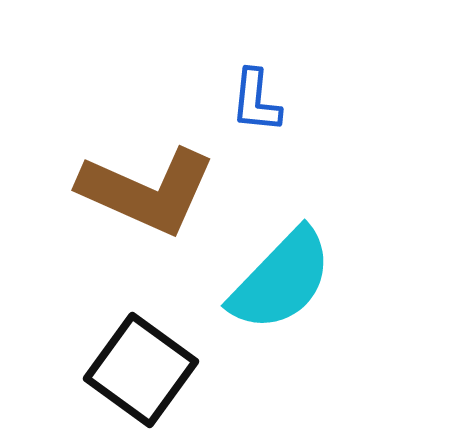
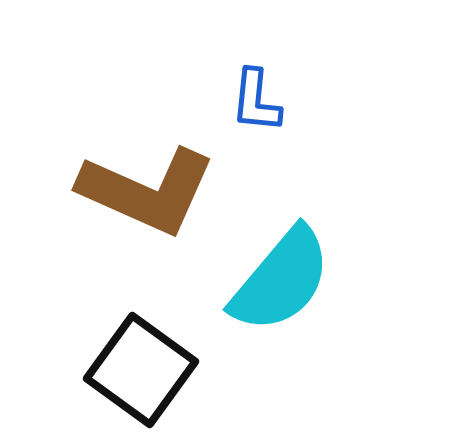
cyan semicircle: rotated 4 degrees counterclockwise
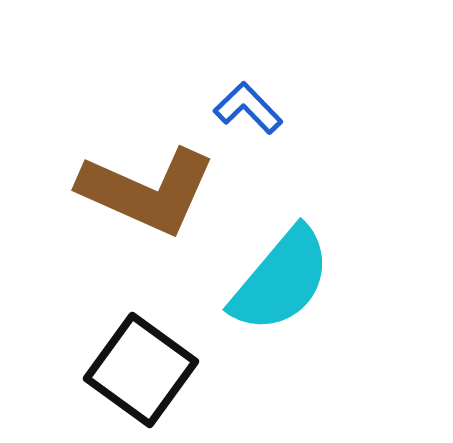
blue L-shape: moved 8 px left, 7 px down; rotated 130 degrees clockwise
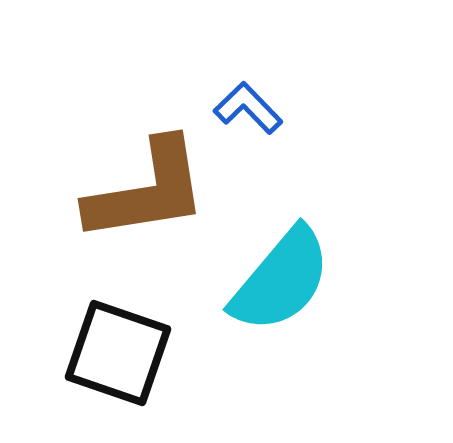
brown L-shape: rotated 33 degrees counterclockwise
black square: moved 23 px left, 17 px up; rotated 17 degrees counterclockwise
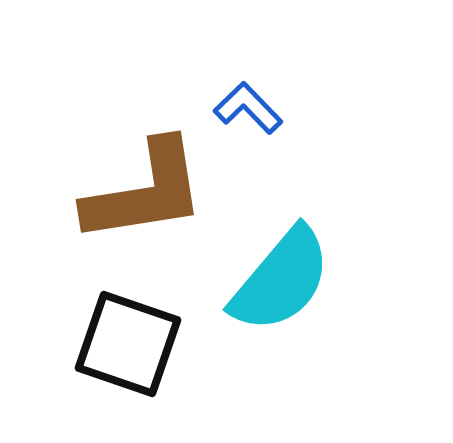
brown L-shape: moved 2 px left, 1 px down
black square: moved 10 px right, 9 px up
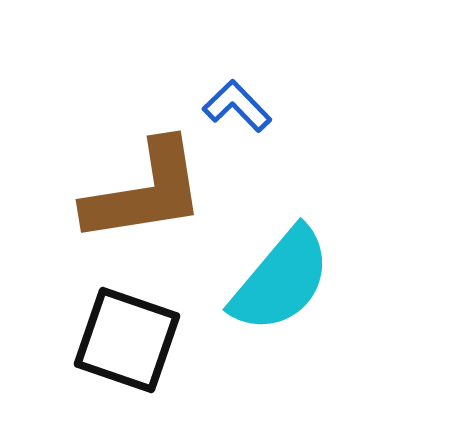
blue L-shape: moved 11 px left, 2 px up
black square: moved 1 px left, 4 px up
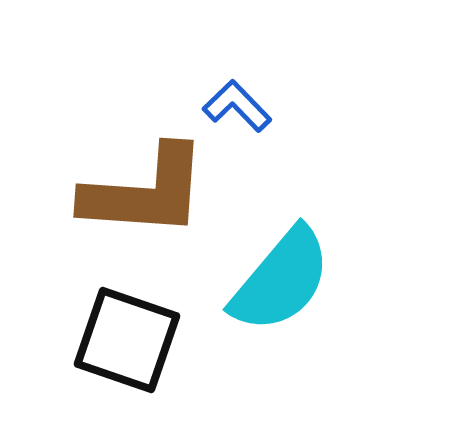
brown L-shape: rotated 13 degrees clockwise
